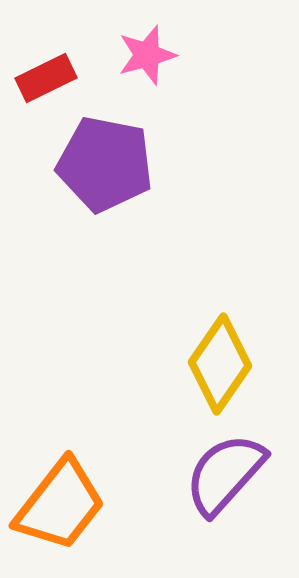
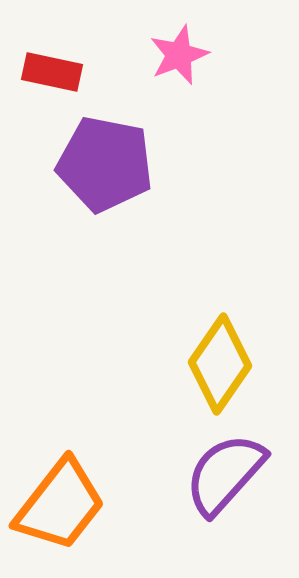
pink star: moved 32 px right; rotated 6 degrees counterclockwise
red rectangle: moved 6 px right, 6 px up; rotated 38 degrees clockwise
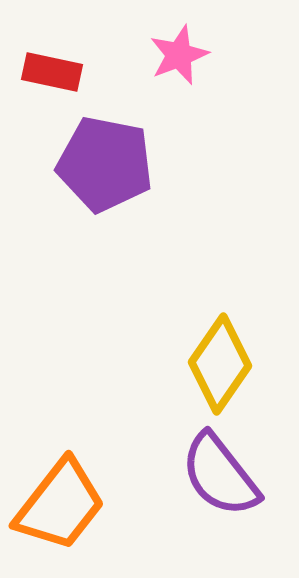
purple semicircle: moved 5 px left, 1 px down; rotated 80 degrees counterclockwise
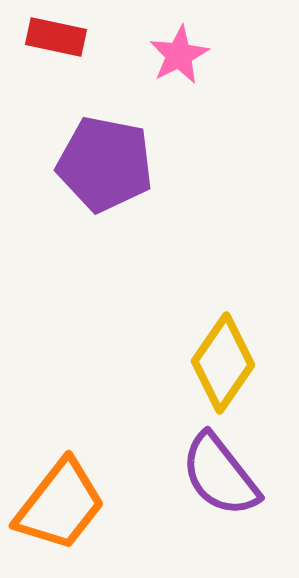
pink star: rotated 6 degrees counterclockwise
red rectangle: moved 4 px right, 35 px up
yellow diamond: moved 3 px right, 1 px up
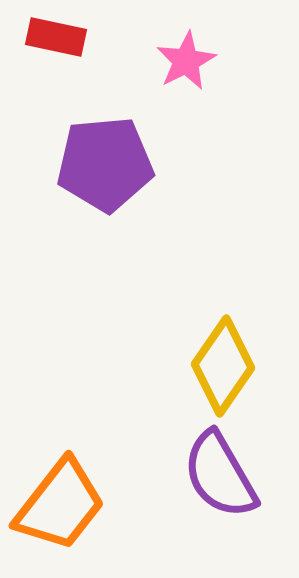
pink star: moved 7 px right, 6 px down
purple pentagon: rotated 16 degrees counterclockwise
yellow diamond: moved 3 px down
purple semicircle: rotated 8 degrees clockwise
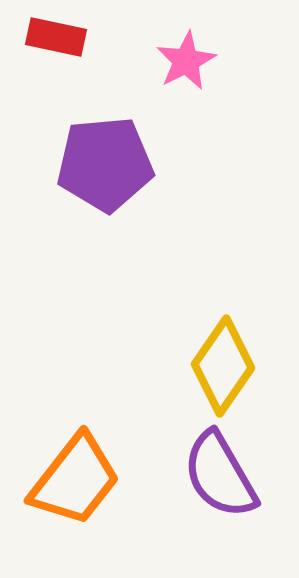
orange trapezoid: moved 15 px right, 25 px up
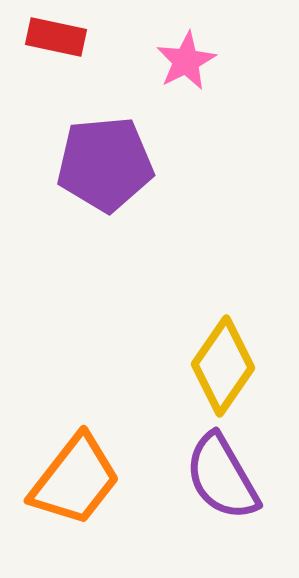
purple semicircle: moved 2 px right, 2 px down
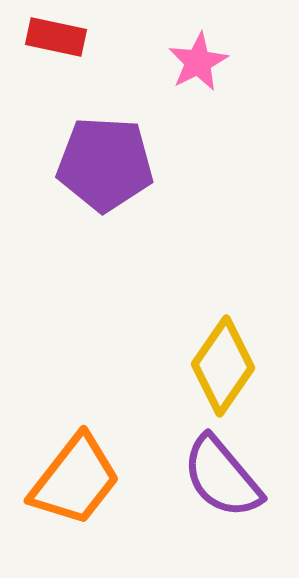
pink star: moved 12 px right, 1 px down
purple pentagon: rotated 8 degrees clockwise
purple semicircle: rotated 10 degrees counterclockwise
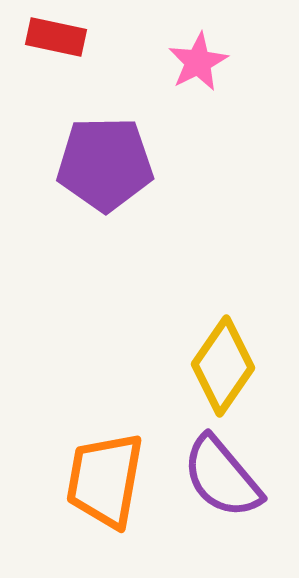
purple pentagon: rotated 4 degrees counterclockwise
orange trapezoid: moved 30 px right; rotated 152 degrees clockwise
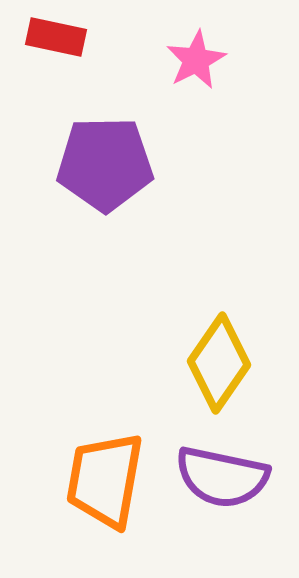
pink star: moved 2 px left, 2 px up
yellow diamond: moved 4 px left, 3 px up
purple semicircle: rotated 38 degrees counterclockwise
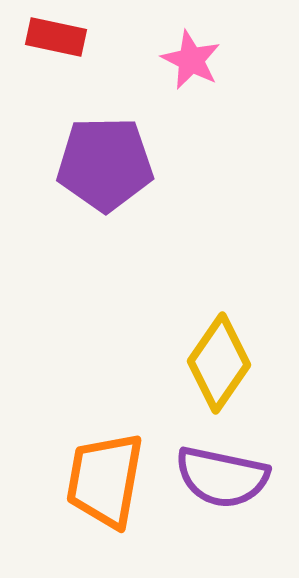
pink star: moved 5 px left; rotated 18 degrees counterclockwise
